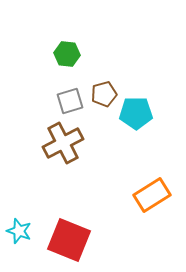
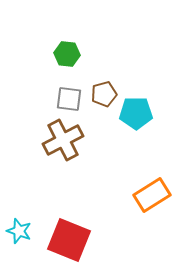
gray square: moved 1 px left, 2 px up; rotated 24 degrees clockwise
brown cross: moved 3 px up
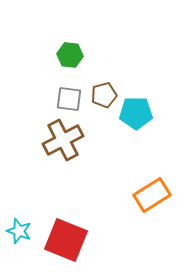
green hexagon: moved 3 px right, 1 px down
brown pentagon: moved 1 px down
red square: moved 3 px left
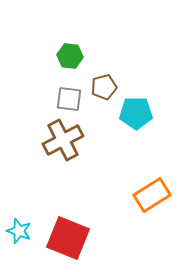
green hexagon: moved 1 px down
brown pentagon: moved 8 px up
red square: moved 2 px right, 2 px up
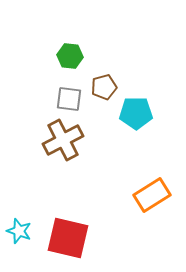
red square: rotated 9 degrees counterclockwise
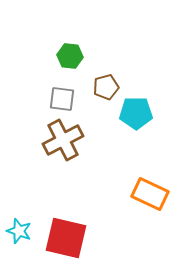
brown pentagon: moved 2 px right
gray square: moved 7 px left
orange rectangle: moved 2 px left, 1 px up; rotated 57 degrees clockwise
red square: moved 2 px left
